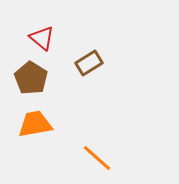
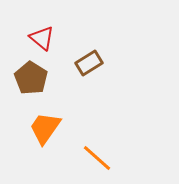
orange trapezoid: moved 10 px right, 4 px down; rotated 45 degrees counterclockwise
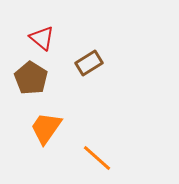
orange trapezoid: moved 1 px right
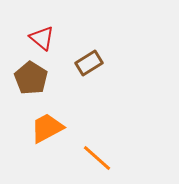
orange trapezoid: moved 1 px right; rotated 27 degrees clockwise
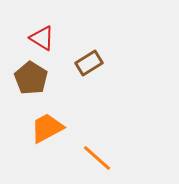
red triangle: rotated 8 degrees counterclockwise
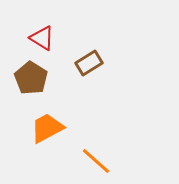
orange line: moved 1 px left, 3 px down
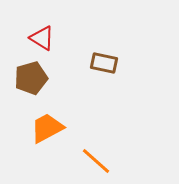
brown rectangle: moved 15 px right; rotated 44 degrees clockwise
brown pentagon: rotated 24 degrees clockwise
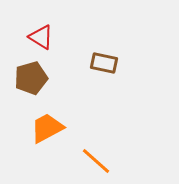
red triangle: moved 1 px left, 1 px up
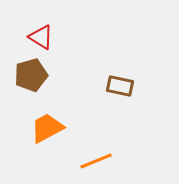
brown rectangle: moved 16 px right, 23 px down
brown pentagon: moved 3 px up
orange line: rotated 64 degrees counterclockwise
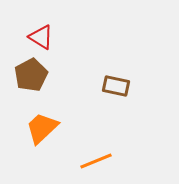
brown pentagon: rotated 12 degrees counterclockwise
brown rectangle: moved 4 px left
orange trapezoid: moved 5 px left; rotated 15 degrees counterclockwise
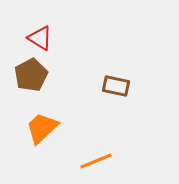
red triangle: moved 1 px left, 1 px down
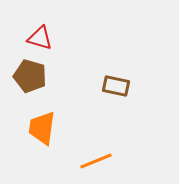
red triangle: rotated 16 degrees counterclockwise
brown pentagon: moved 1 px left, 1 px down; rotated 28 degrees counterclockwise
orange trapezoid: rotated 39 degrees counterclockwise
